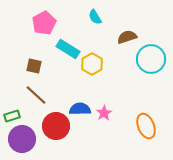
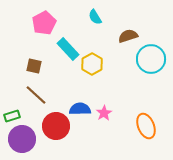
brown semicircle: moved 1 px right, 1 px up
cyan rectangle: rotated 15 degrees clockwise
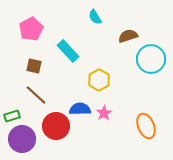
pink pentagon: moved 13 px left, 6 px down
cyan rectangle: moved 2 px down
yellow hexagon: moved 7 px right, 16 px down
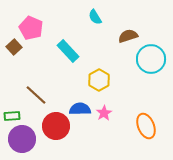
pink pentagon: moved 1 px up; rotated 20 degrees counterclockwise
brown square: moved 20 px left, 19 px up; rotated 35 degrees clockwise
green rectangle: rotated 14 degrees clockwise
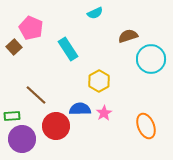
cyan semicircle: moved 4 px up; rotated 84 degrees counterclockwise
cyan rectangle: moved 2 px up; rotated 10 degrees clockwise
yellow hexagon: moved 1 px down
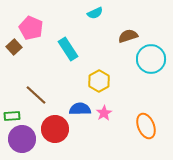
red circle: moved 1 px left, 3 px down
